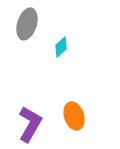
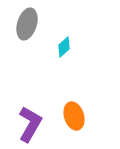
cyan diamond: moved 3 px right
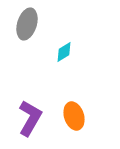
cyan diamond: moved 5 px down; rotated 10 degrees clockwise
purple L-shape: moved 6 px up
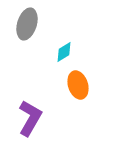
orange ellipse: moved 4 px right, 31 px up
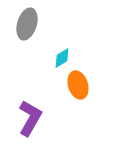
cyan diamond: moved 2 px left, 6 px down
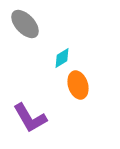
gray ellipse: moved 2 px left; rotated 60 degrees counterclockwise
purple L-shape: rotated 120 degrees clockwise
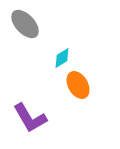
orange ellipse: rotated 12 degrees counterclockwise
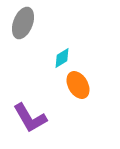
gray ellipse: moved 2 px left, 1 px up; rotated 64 degrees clockwise
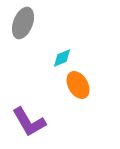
cyan diamond: rotated 10 degrees clockwise
purple L-shape: moved 1 px left, 4 px down
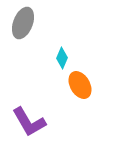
cyan diamond: rotated 45 degrees counterclockwise
orange ellipse: moved 2 px right
